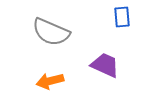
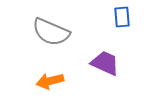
purple trapezoid: moved 2 px up
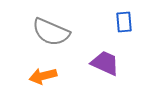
blue rectangle: moved 2 px right, 5 px down
orange arrow: moved 7 px left, 5 px up
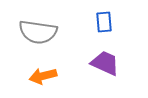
blue rectangle: moved 20 px left
gray semicircle: moved 13 px left; rotated 15 degrees counterclockwise
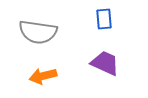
blue rectangle: moved 3 px up
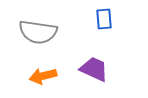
purple trapezoid: moved 11 px left, 6 px down
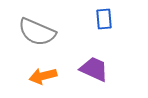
gray semicircle: moved 1 px left; rotated 15 degrees clockwise
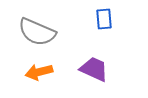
orange arrow: moved 4 px left, 4 px up
